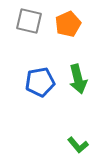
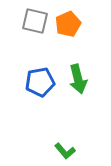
gray square: moved 6 px right
green L-shape: moved 13 px left, 6 px down
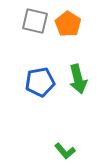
orange pentagon: rotated 15 degrees counterclockwise
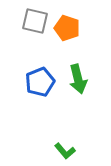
orange pentagon: moved 1 px left, 4 px down; rotated 15 degrees counterclockwise
blue pentagon: rotated 12 degrees counterclockwise
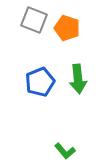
gray square: moved 1 px left, 1 px up; rotated 8 degrees clockwise
green arrow: rotated 8 degrees clockwise
